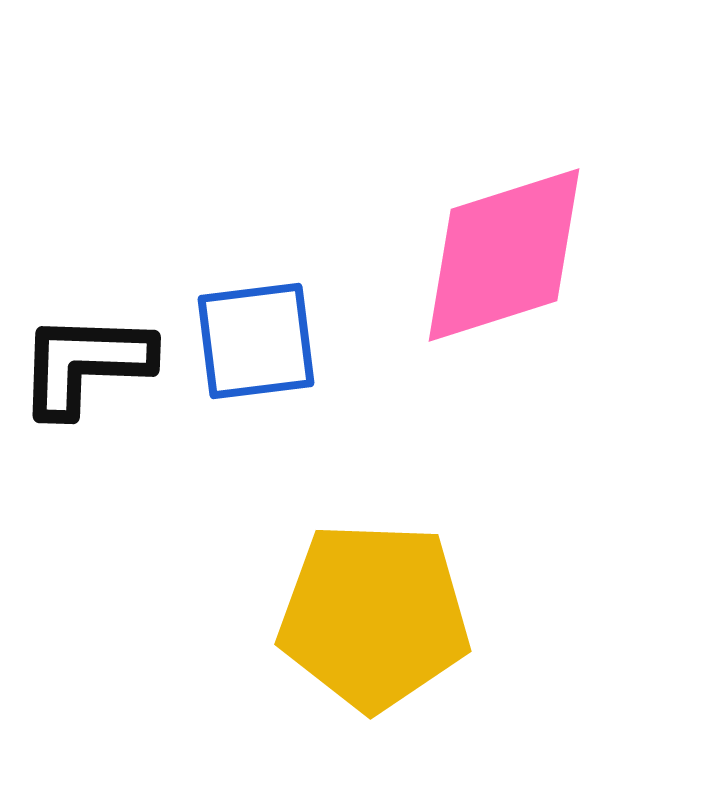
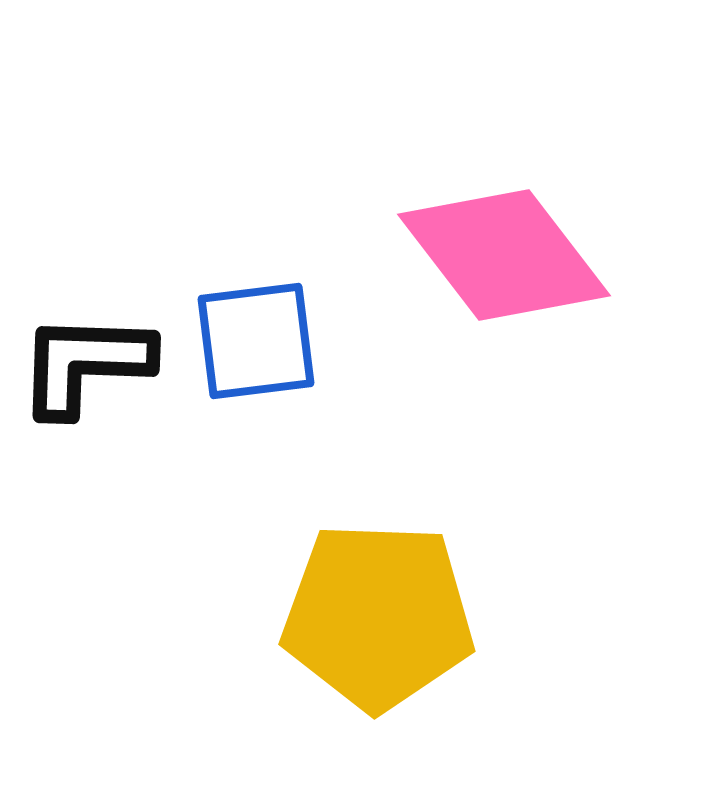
pink diamond: rotated 70 degrees clockwise
yellow pentagon: moved 4 px right
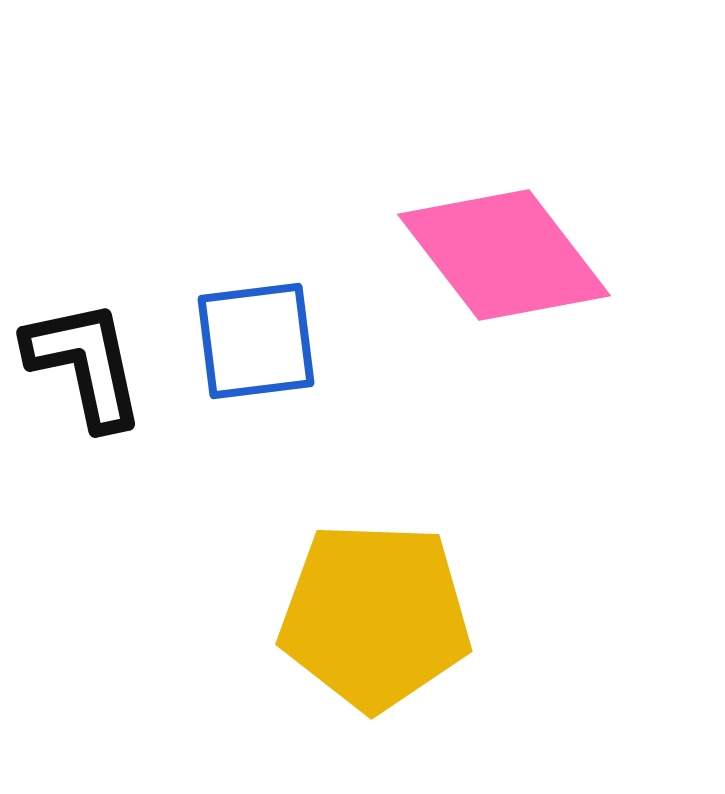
black L-shape: rotated 76 degrees clockwise
yellow pentagon: moved 3 px left
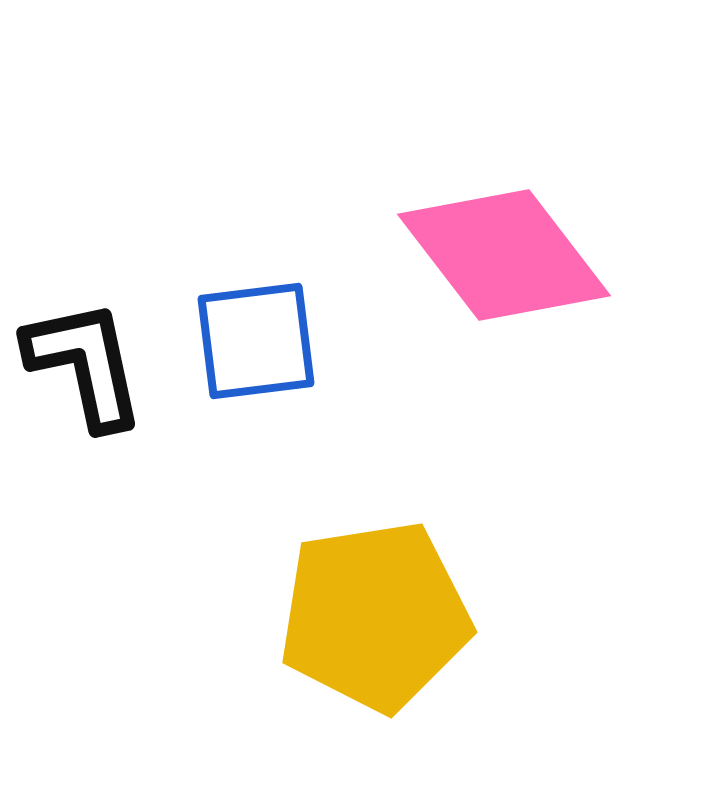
yellow pentagon: rotated 11 degrees counterclockwise
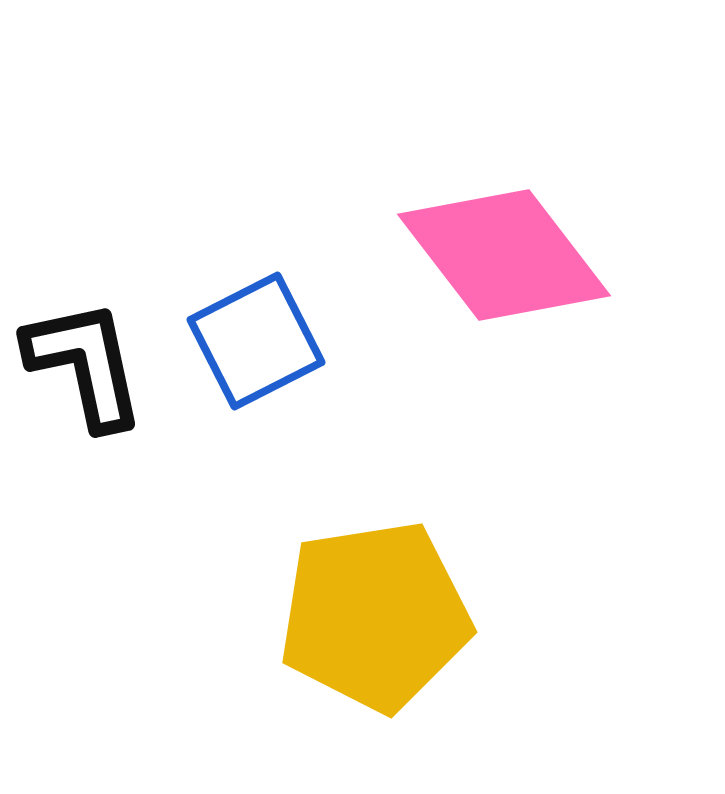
blue square: rotated 20 degrees counterclockwise
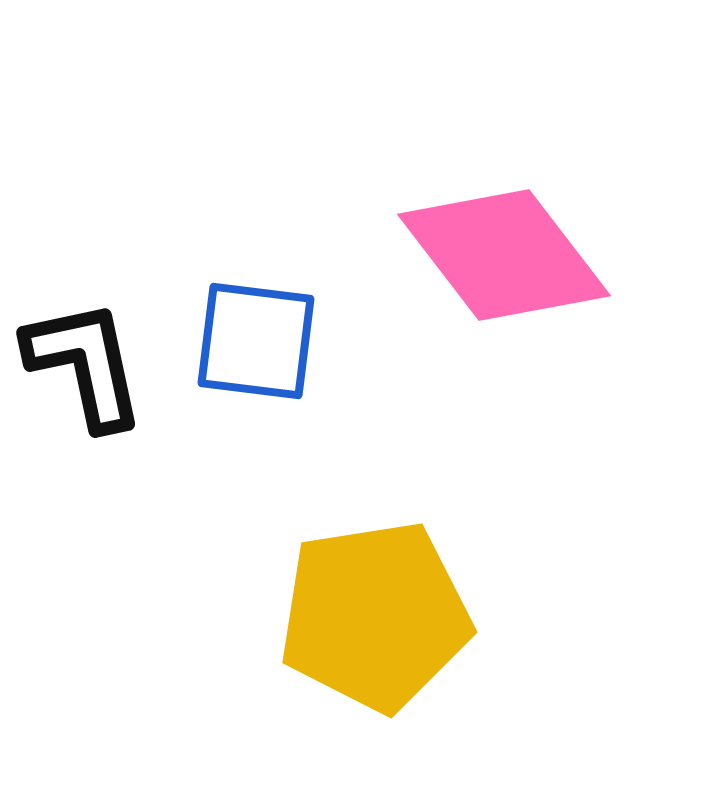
blue square: rotated 34 degrees clockwise
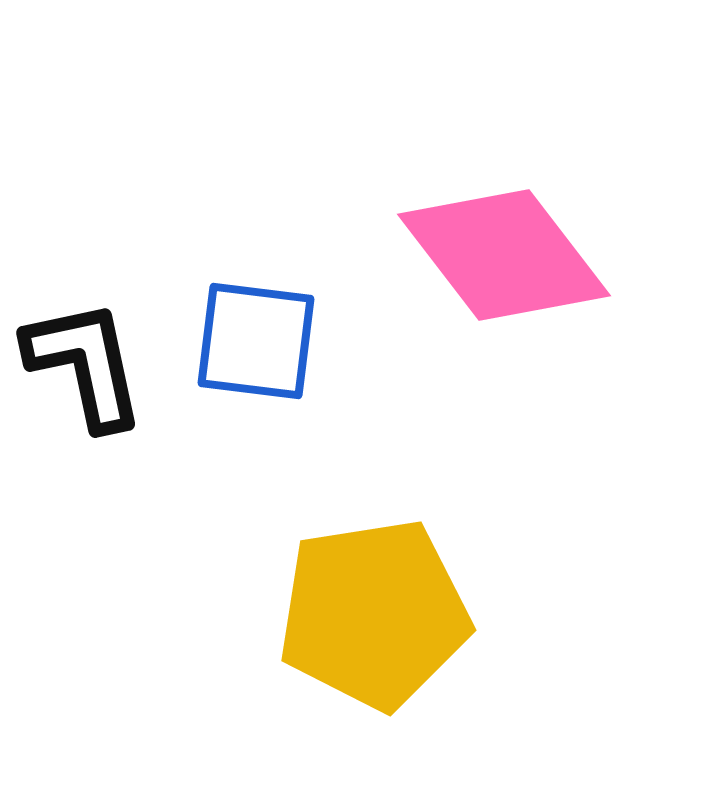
yellow pentagon: moved 1 px left, 2 px up
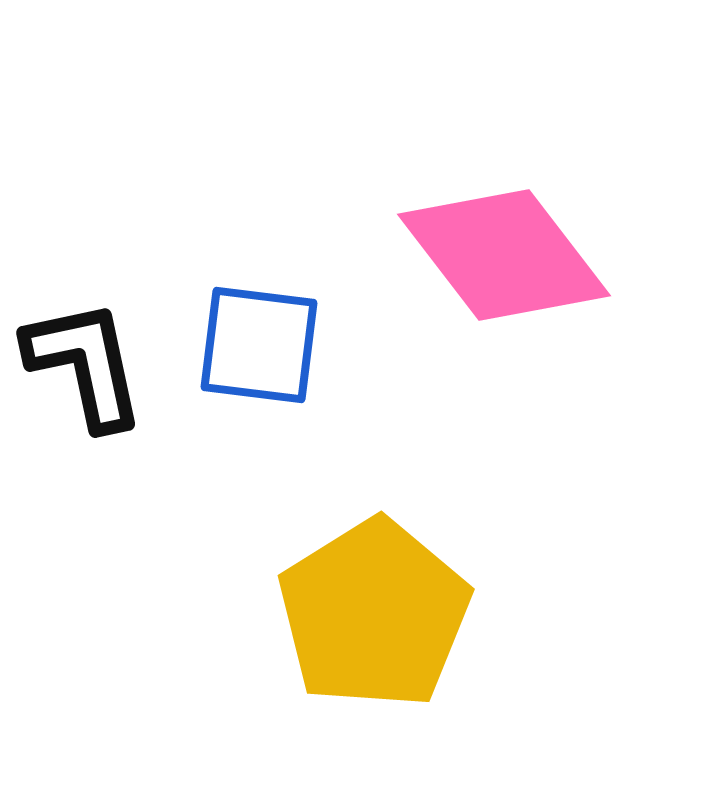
blue square: moved 3 px right, 4 px down
yellow pentagon: rotated 23 degrees counterclockwise
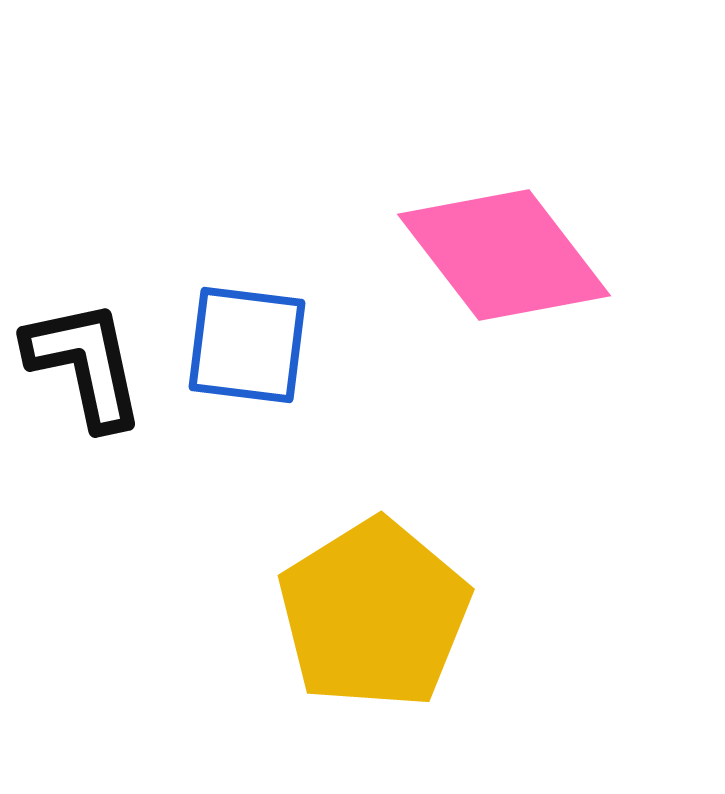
blue square: moved 12 px left
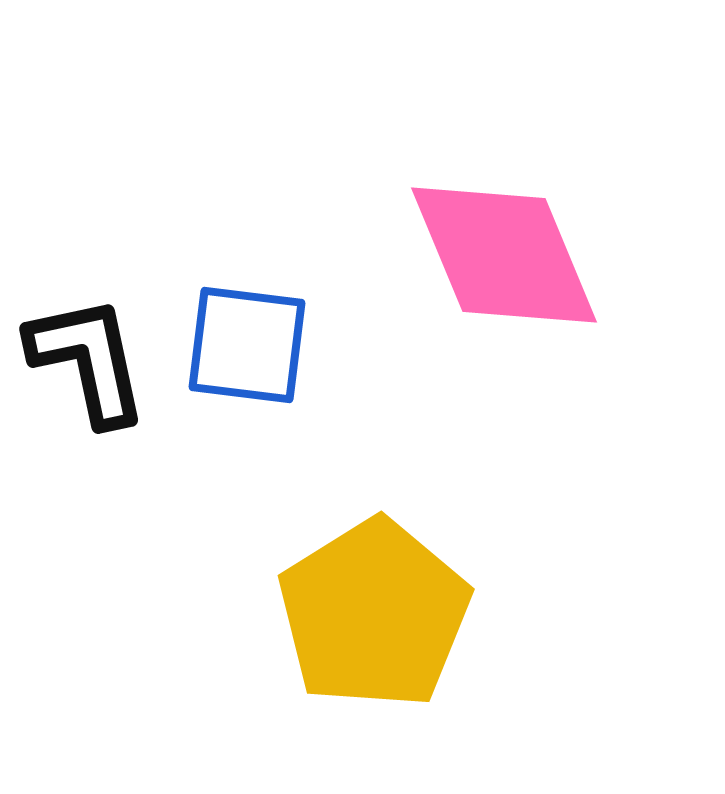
pink diamond: rotated 15 degrees clockwise
black L-shape: moved 3 px right, 4 px up
